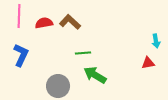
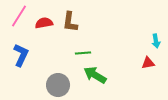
pink line: rotated 30 degrees clockwise
brown L-shape: rotated 125 degrees counterclockwise
gray circle: moved 1 px up
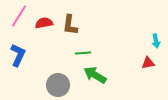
brown L-shape: moved 3 px down
blue L-shape: moved 3 px left
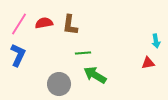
pink line: moved 8 px down
gray circle: moved 1 px right, 1 px up
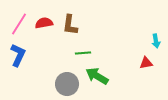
red triangle: moved 2 px left
green arrow: moved 2 px right, 1 px down
gray circle: moved 8 px right
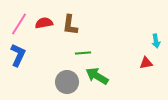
gray circle: moved 2 px up
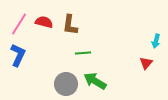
red semicircle: moved 1 px up; rotated 24 degrees clockwise
cyan arrow: rotated 24 degrees clockwise
red triangle: rotated 40 degrees counterclockwise
green arrow: moved 2 px left, 5 px down
gray circle: moved 1 px left, 2 px down
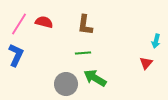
brown L-shape: moved 15 px right
blue L-shape: moved 2 px left
green arrow: moved 3 px up
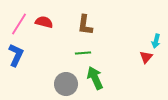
red triangle: moved 6 px up
green arrow: rotated 35 degrees clockwise
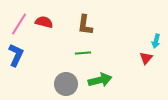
red triangle: moved 1 px down
green arrow: moved 5 px right, 2 px down; rotated 100 degrees clockwise
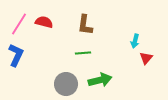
cyan arrow: moved 21 px left
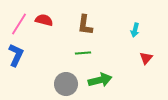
red semicircle: moved 2 px up
cyan arrow: moved 11 px up
